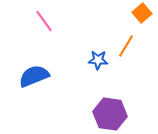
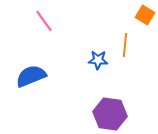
orange square: moved 3 px right, 2 px down; rotated 18 degrees counterclockwise
orange line: moved 1 px left, 1 px up; rotated 25 degrees counterclockwise
blue semicircle: moved 3 px left
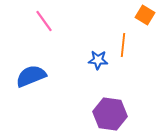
orange line: moved 2 px left
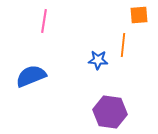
orange square: moved 6 px left; rotated 36 degrees counterclockwise
pink line: rotated 45 degrees clockwise
purple hexagon: moved 2 px up
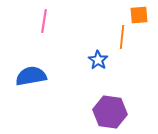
orange line: moved 1 px left, 8 px up
blue star: rotated 30 degrees clockwise
blue semicircle: rotated 12 degrees clockwise
